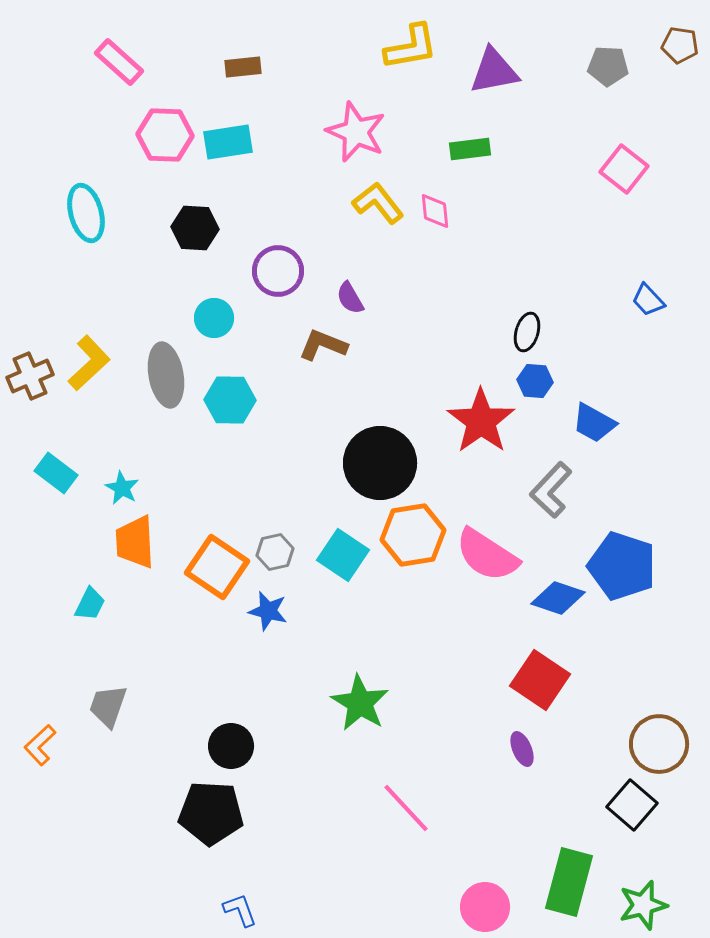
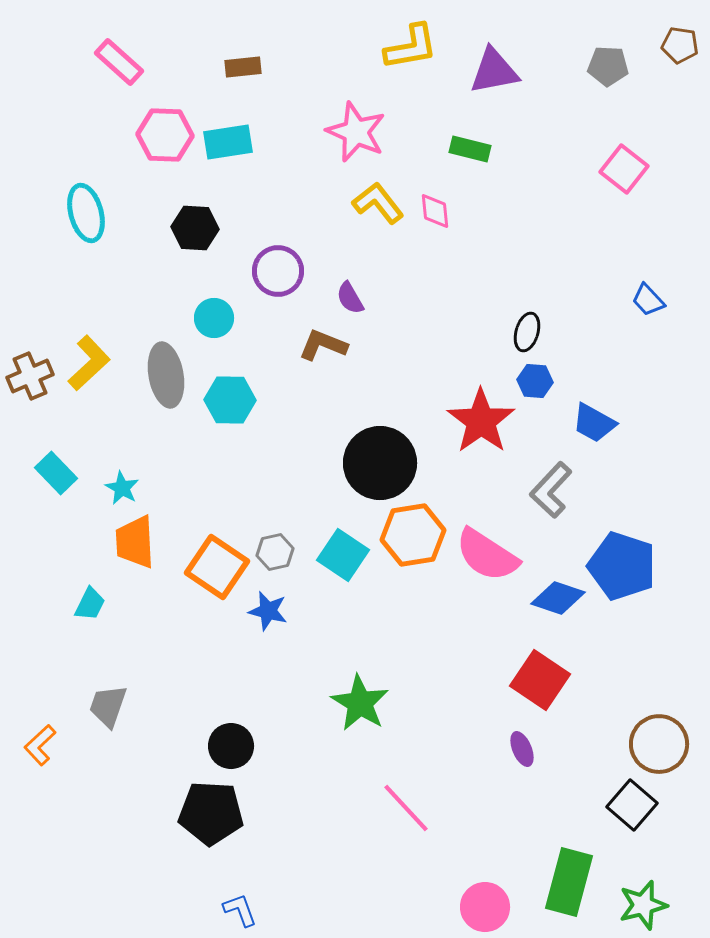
green rectangle at (470, 149): rotated 21 degrees clockwise
cyan rectangle at (56, 473): rotated 9 degrees clockwise
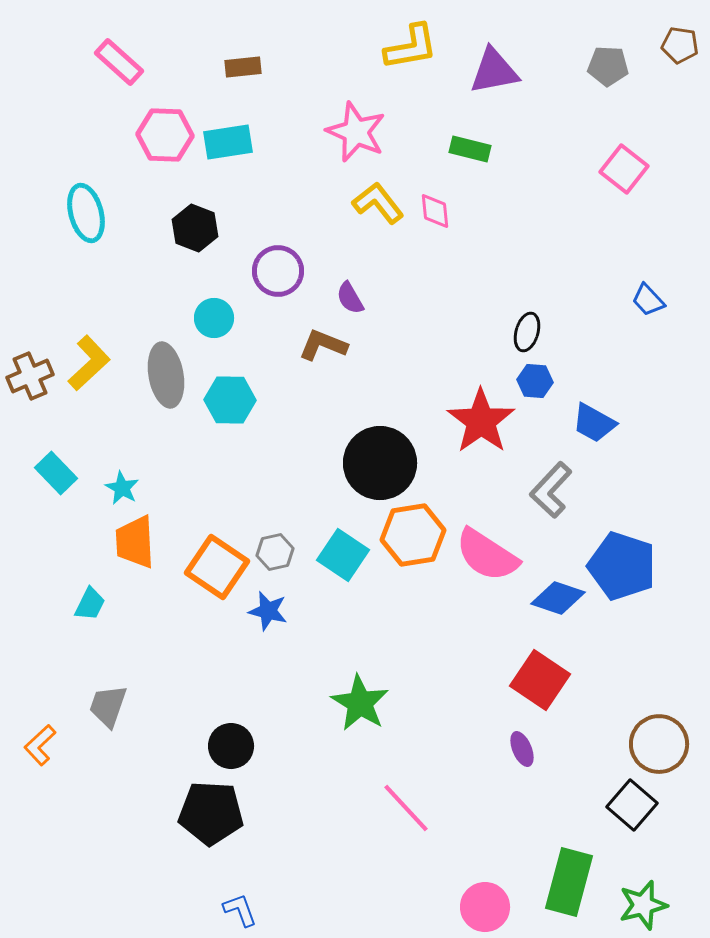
black hexagon at (195, 228): rotated 18 degrees clockwise
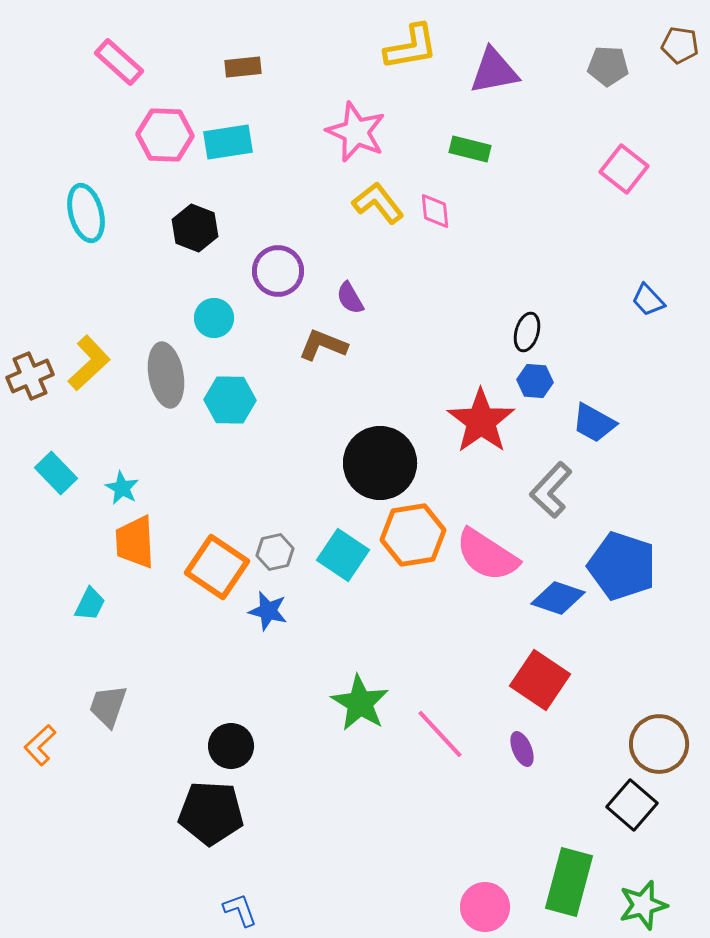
pink line at (406, 808): moved 34 px right, 74 px up
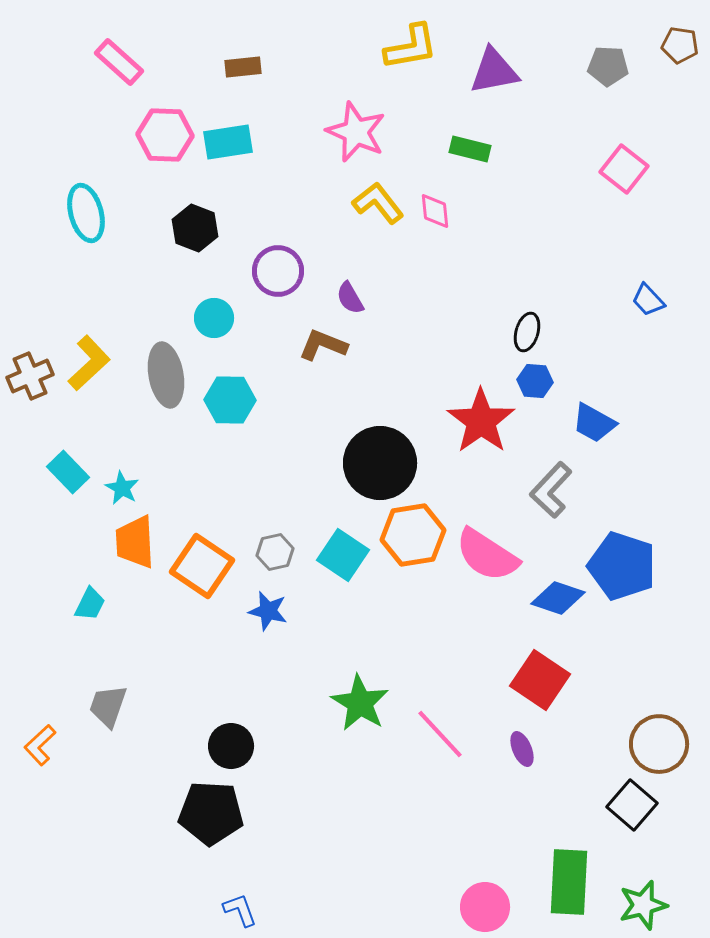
cyan rectangle at (56, 473): moved 12 px right, 1 px up
orange square at (217, 567): moved 15 px left, 1 px up
green rectangle at (569, 882): rotated 12 degrees counterclockwise
